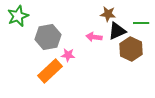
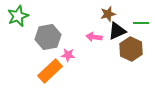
brown star: rotated 21 degrees counterclockwise
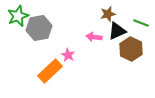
green line: rotated 21 degrees clockwise
gray hexagon: moved 9 px left, 9 px up
pink star: rotated 24 degrees clockwise
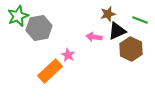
green line: moved 1 px left, 3 px up
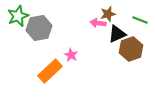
black triangle: moved 3 px down
pink arrow: moved 4 px right, 14 px up
brown hexagon: rotated 15 degrees clockwise
pink star: moved 3 px right
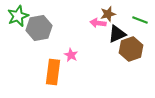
orange rectangle: moved 3 px right, 1 px down; rotated 40 degrees counterclockwise
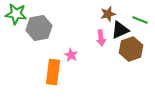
green star: moved 2 px left, 2 px up; rotated 30 degrees clockwise
pink arrow: moved 3 px right, 15 px down; rotated 105 degrees counterclockwise
black triangle: moved 3 px right, 4 px up
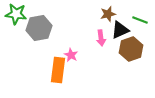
orange rectangle: moved 5 px right, 2 px up
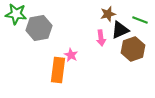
brown hexagon: moved 2 px right
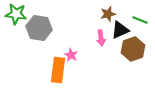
gray hexagon: rotated 20 degrees clockwise
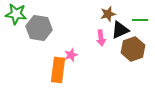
green line: rotated 21 degrees counterclockwise
pink star: rotated 24 degrees clockwise
